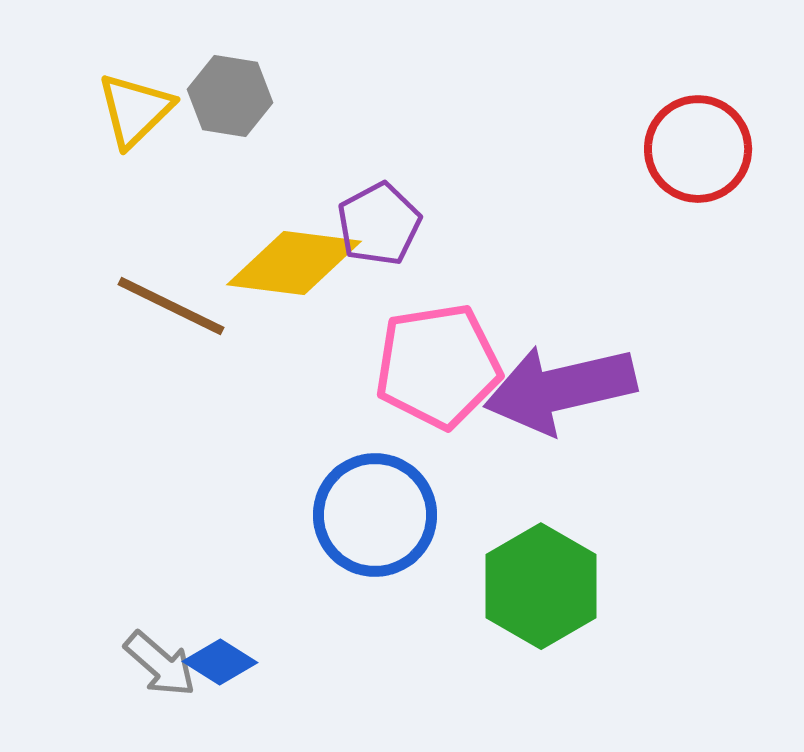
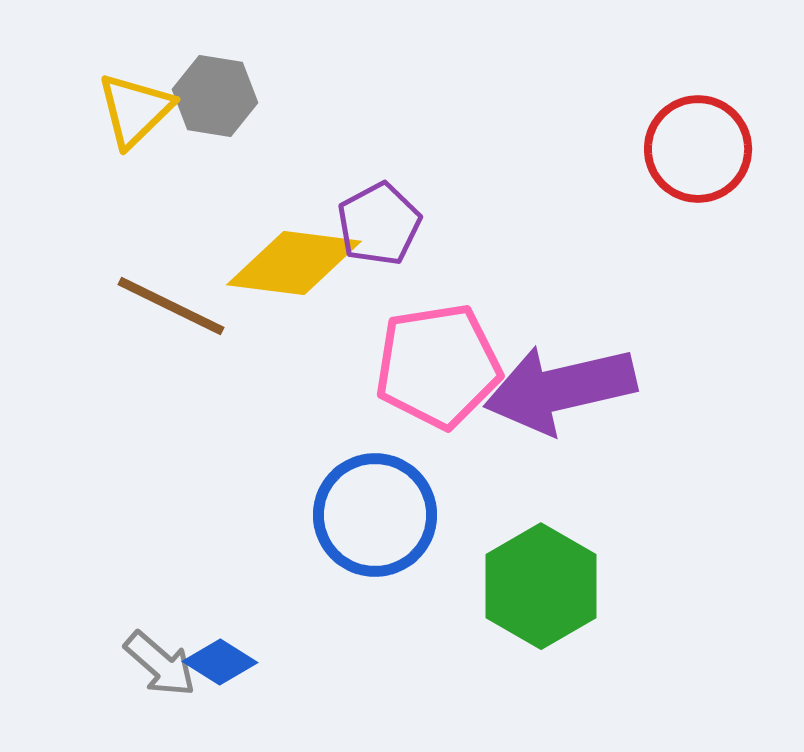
gray hexagon: moved 15 px left
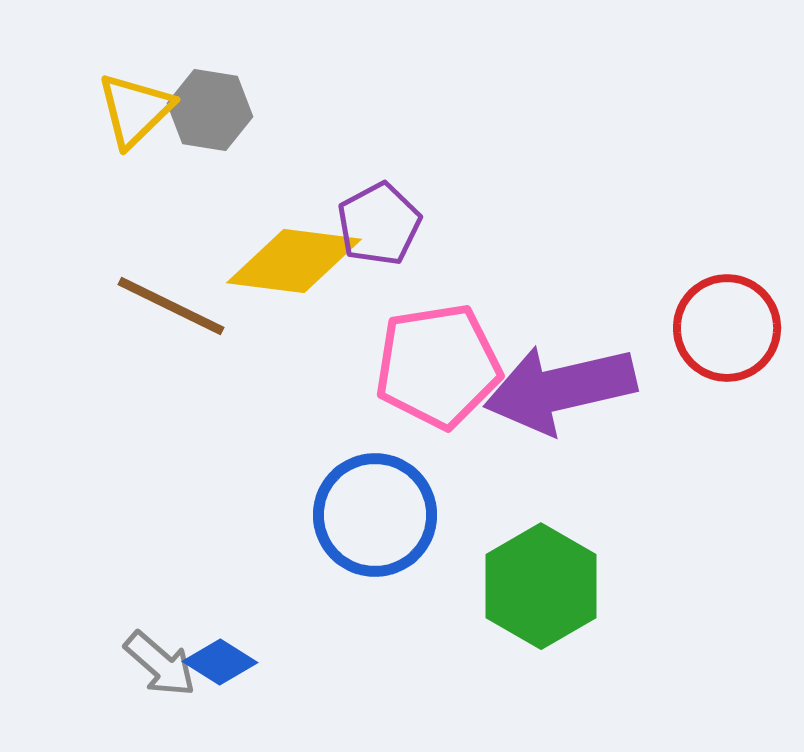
gray hexagon: moved 5 px left, 14 px down
red circle: moved 29 px right, 179 px down
yellow diamond: moved 2 px up
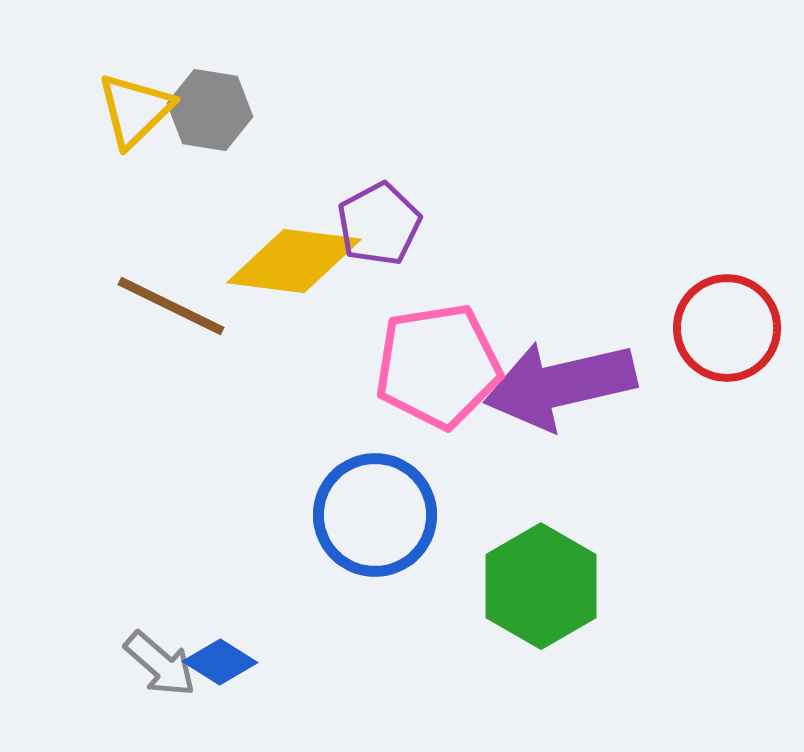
purple arrow: moved 4 px up
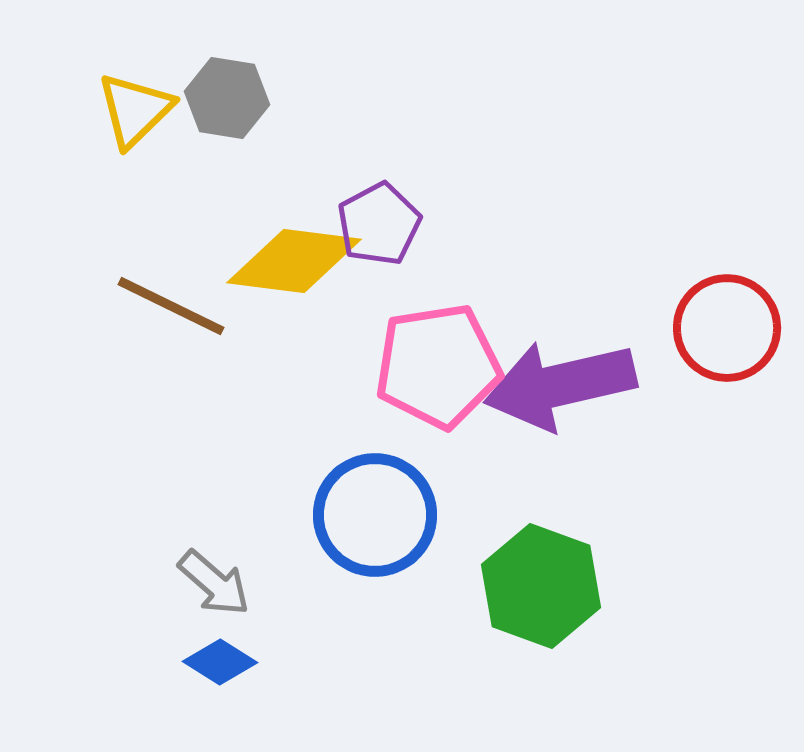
gray hexagon: moved 17 px right, 12 px up
green hexagon: rotated 10 degrees counterclockwise
gray arrow: moved 54 px right, 81 px up
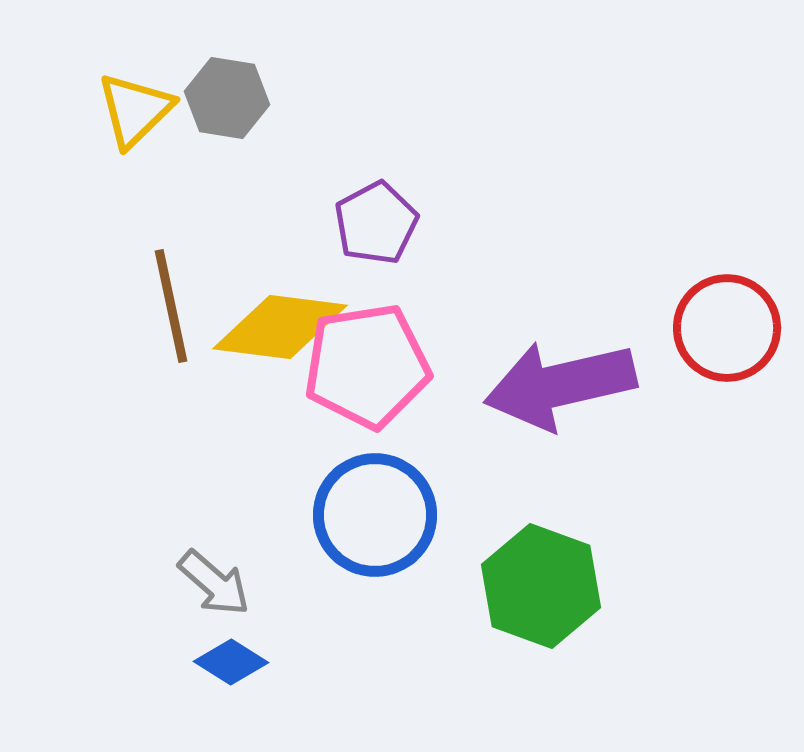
purple pentagon: moved 3 px left, 1 px up
yellow diamond: moved 14 px left, 66 px down
brown line: rotated 52 degrees clockwise
pink pentagon: moved 71 px left
blue diamond: moved 11 px right
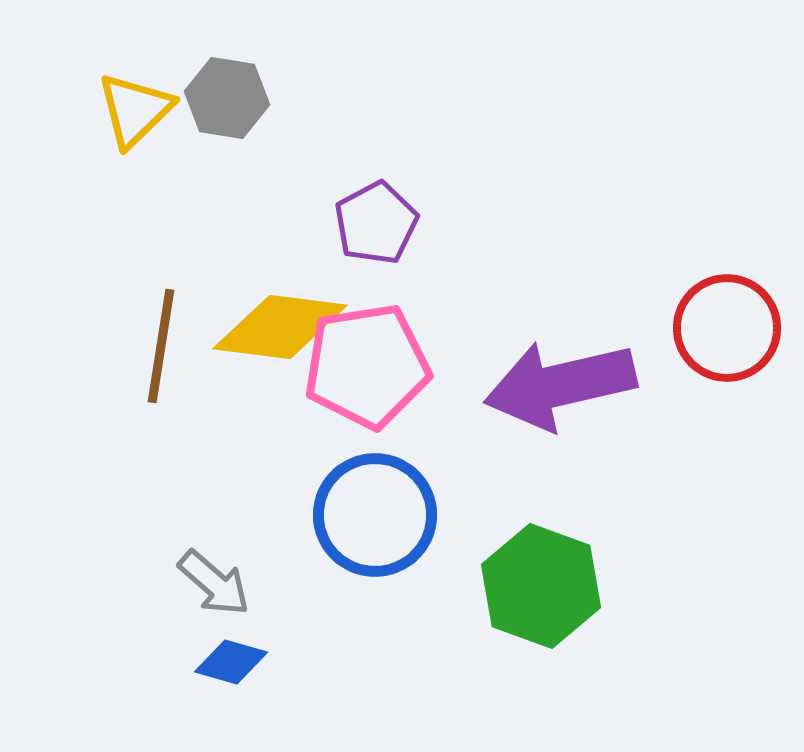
brown line: moved 10 px left, 40 px down; rotated 21 degrees clockwise
blue diamond: rotated 16 degrees counterclockwise
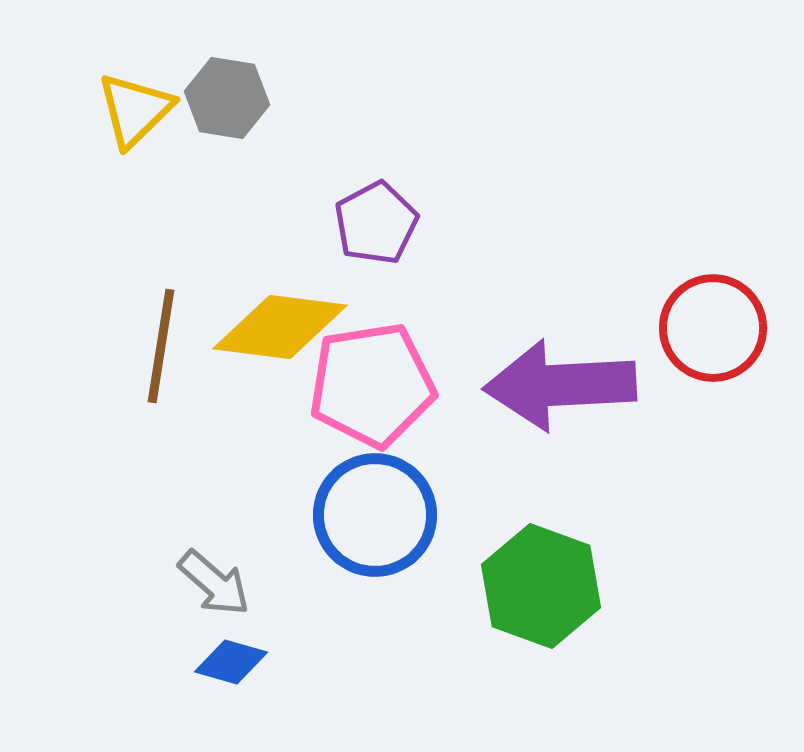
red circle: moved 14 px left
pink pentagon: moved 5 px right, 19 px down
purple arrow: rotated 10 degrees clockwise
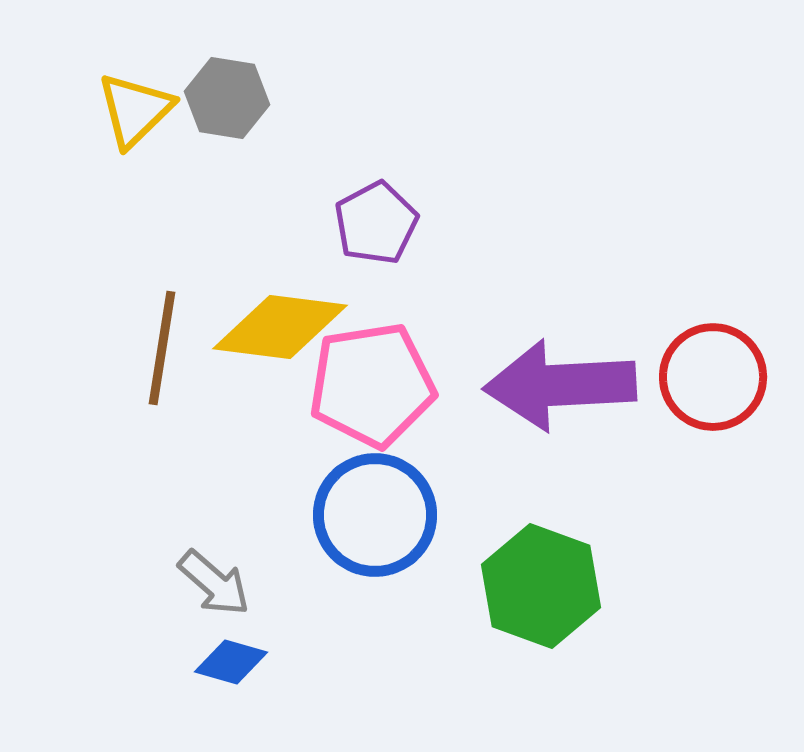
red circle: moved 49 px down
brown line: moved 1 px right, 2 px down
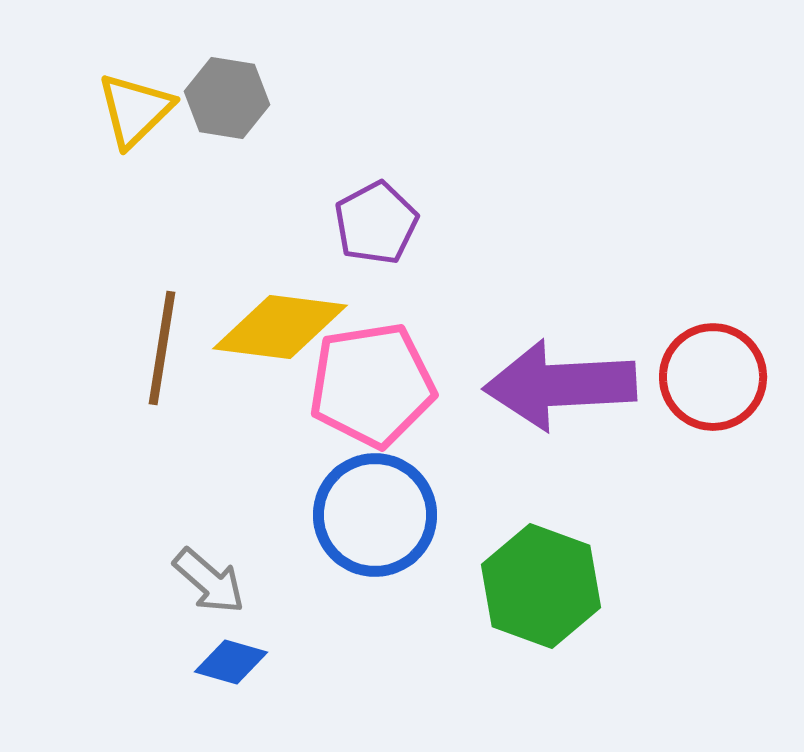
gray arrow: moved 5 px left, 2 px up
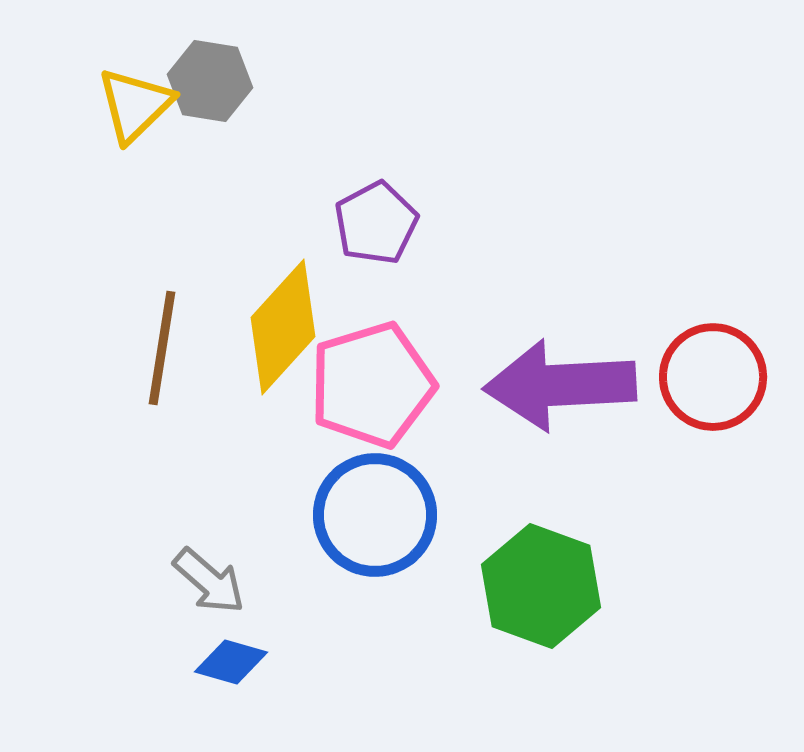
gray hexagon: moved 17 px left, 17 px up
yellow triangle: moved 5 px up
yellow diamond: moved 3 px right; rotated 55 degrees counterclockwise
pink pentagon: rotated 8 degrees counterclockwise
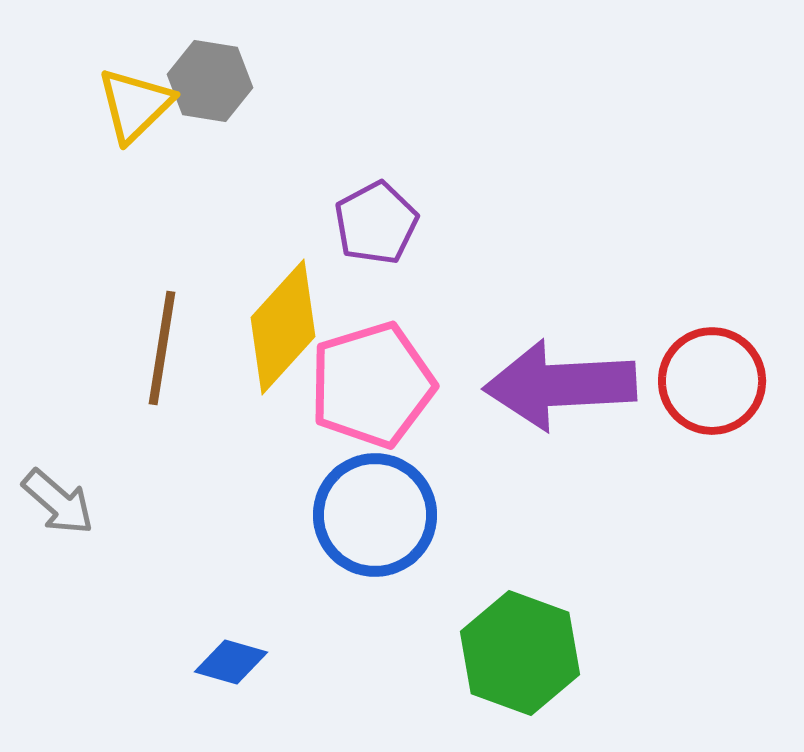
red circle: moved 1 px left, 4 px down
gray arrow: moved 151 px left, 79 px up
green hexagon: moved 21 px left, 67 px down
